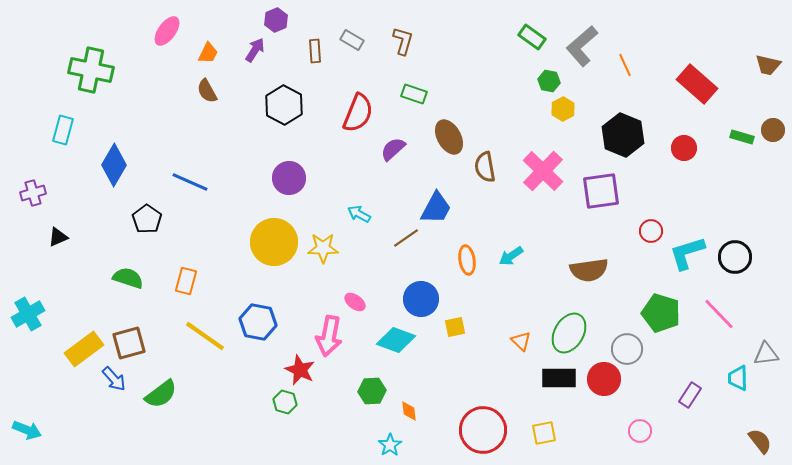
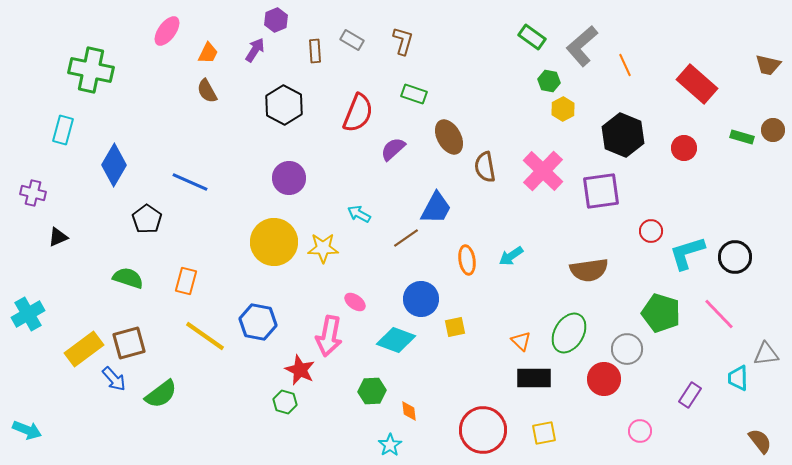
purple cross at (33, 193): rotated 30 degrees clockwise
black rectangle at (559, 378): moved 25 px left
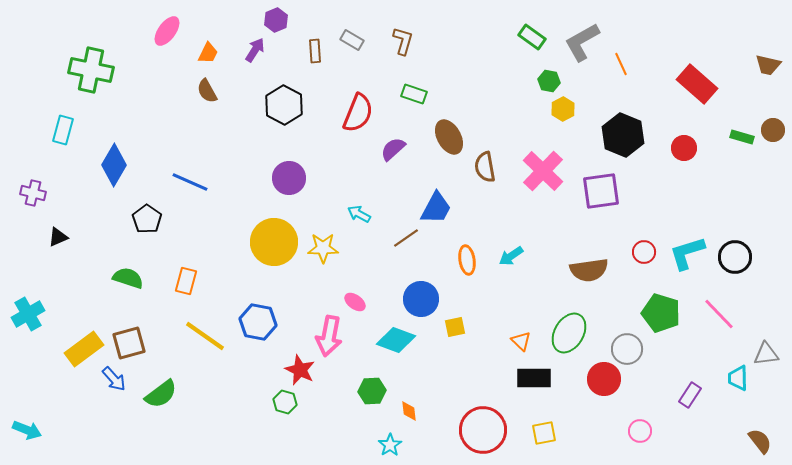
gray L-shape at (582, 46): moved 4 px up; rotated 12 degrees clockwise
orange line at (625, 65): moved 4 px left, 1 px up
red circle at (651, 231): moved 7 px left, 21 px down
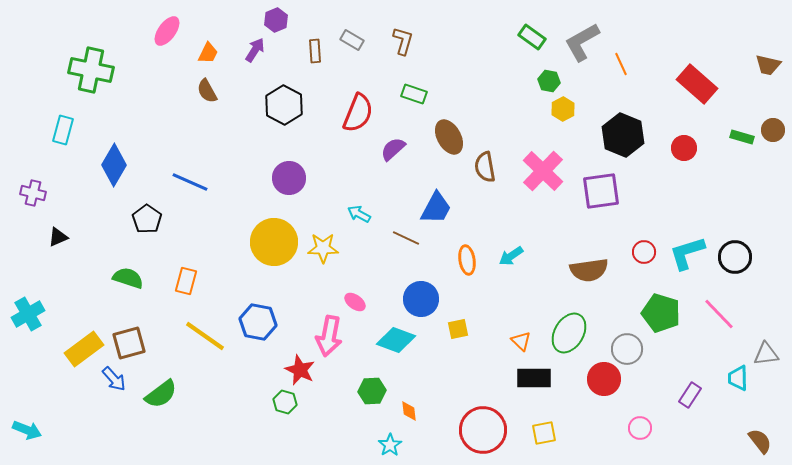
brown line at (406, 238): rotated 60 degrees clockwise
yellow square at (455, 327): moved 3 px right, 2 px down
pink circle at (640, 431): moved 3 px up
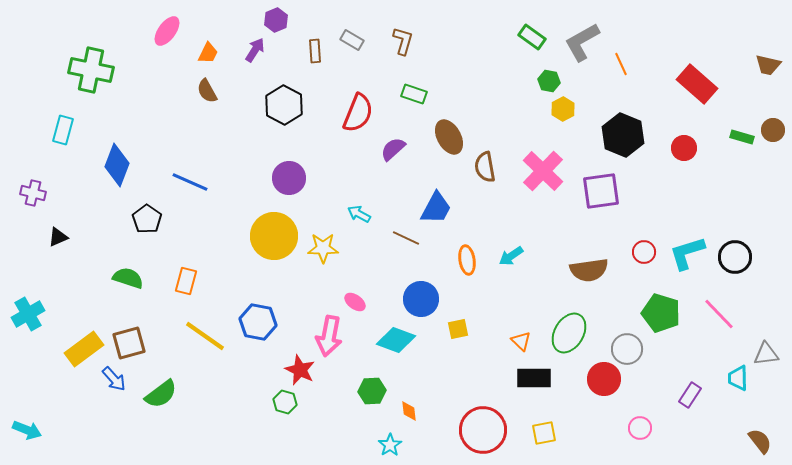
blue diamond at (114, 165): moved 3 px right; rotated 9 degrees counterclockwise
yellow circle at (274, 242): moved 6 px up
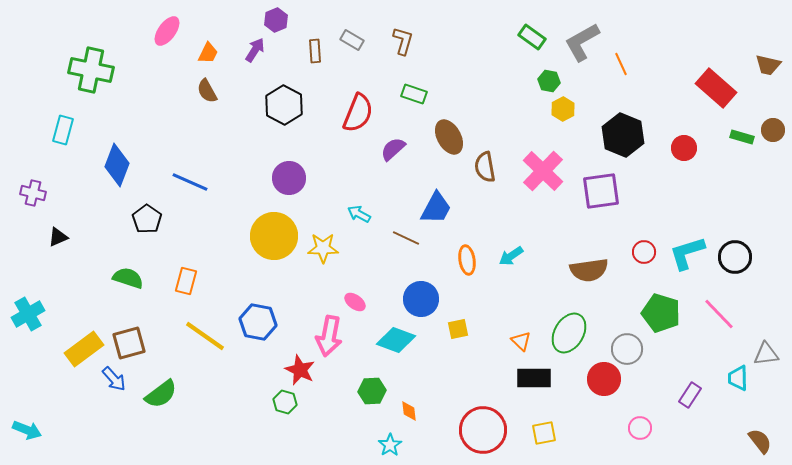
red rectangle at (697, 84): moved 19 px right, 4 px down
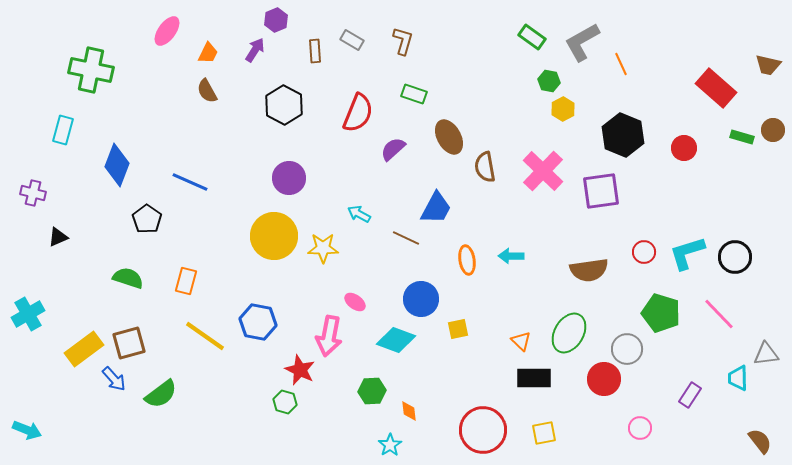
cyan arrow at (511, 256): rotated 35 degrees clockwise
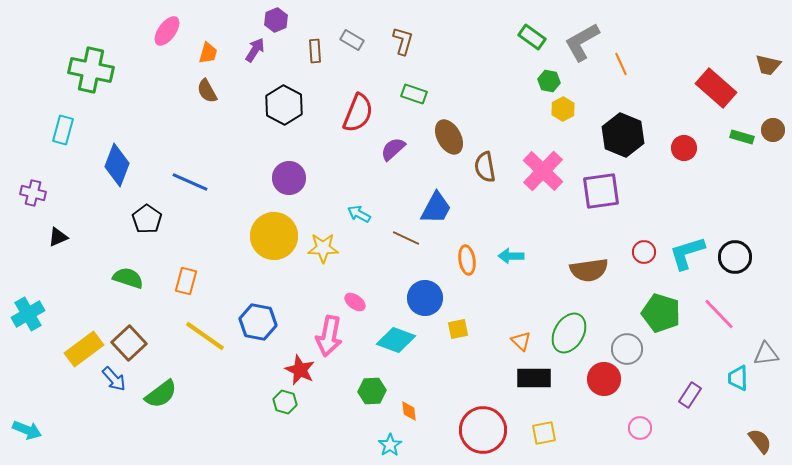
orange trapezoid at (208, 53): rotated 10 degrees counterclockwise
blue circle at (421, 299): moved 4 px right, 1 px up
brown square at (129, 343): rotated 28 degrees counterclockwise
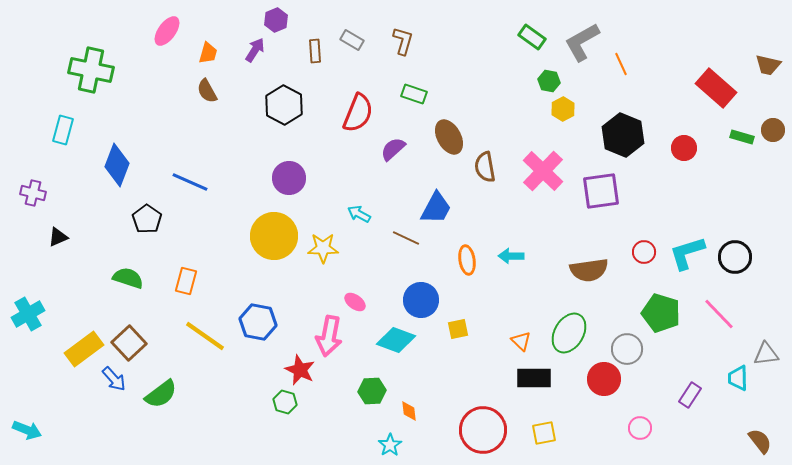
blue circle at (425, 298): moved 4 px left, 2 px down
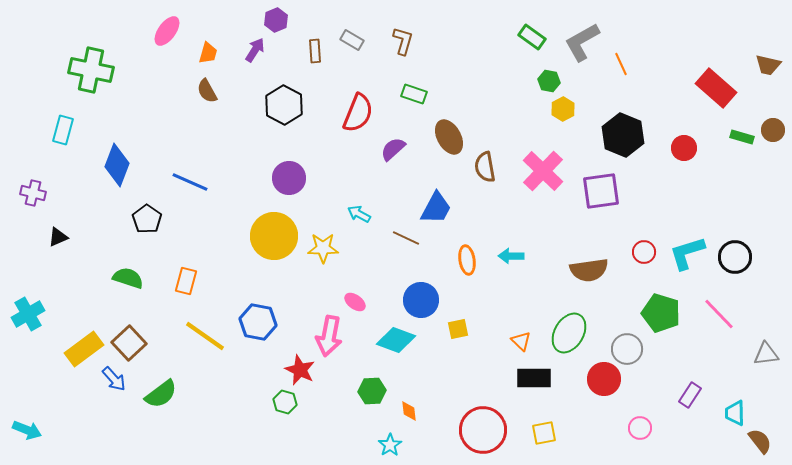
cyan trapezoid at (738, 378): moved 3 px left, 35 px down
